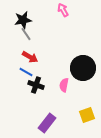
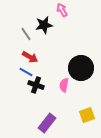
pink arrow: moved 1 px left
black star: moved 21 px right, 5 px down
black circle: moved 2 px left
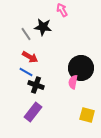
black star: moved 1 px left, 2 px down; rotated 18 degrees clockwise
pink semicircle: moved 9 px right, 3 px up
yellow square: rotated 35 degrees clockwise
purple rectangle: moved 14 px left, 11 px up
